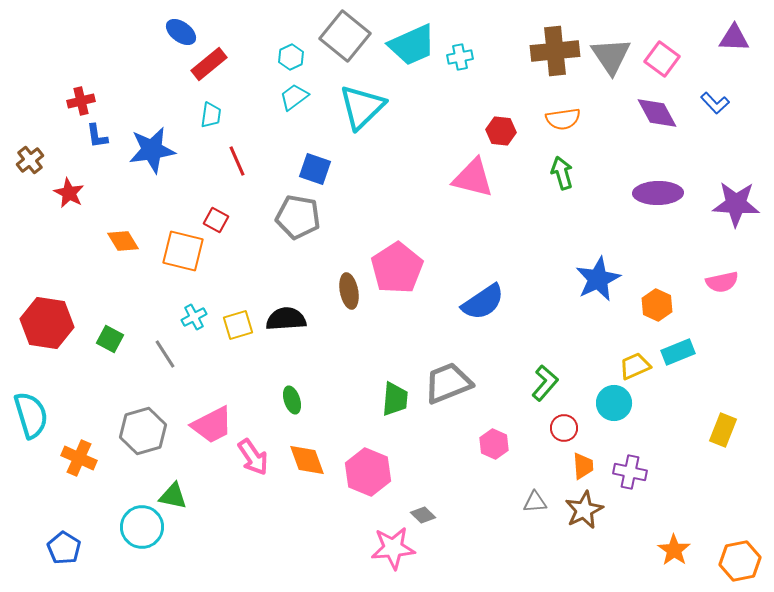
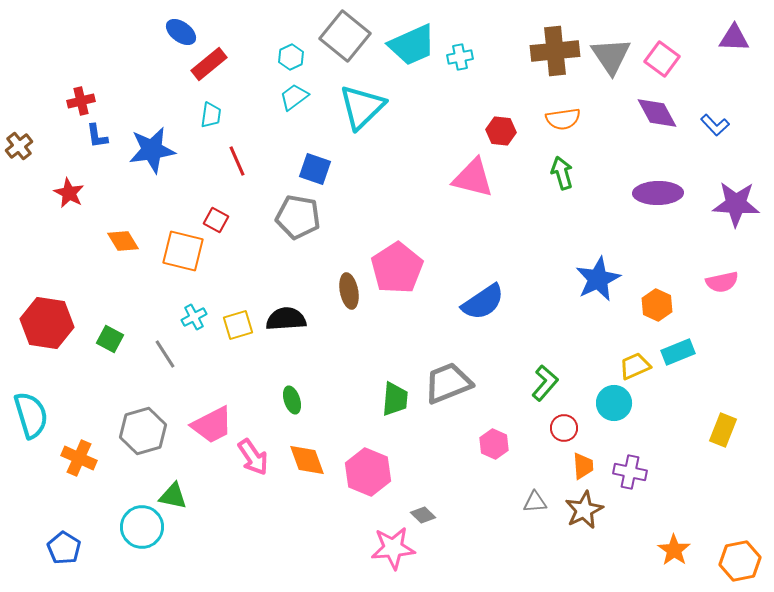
blue L-shape at (715, 103): moved 22 px down
brown cross at (30, 160): moved 11 px left, 14 px up
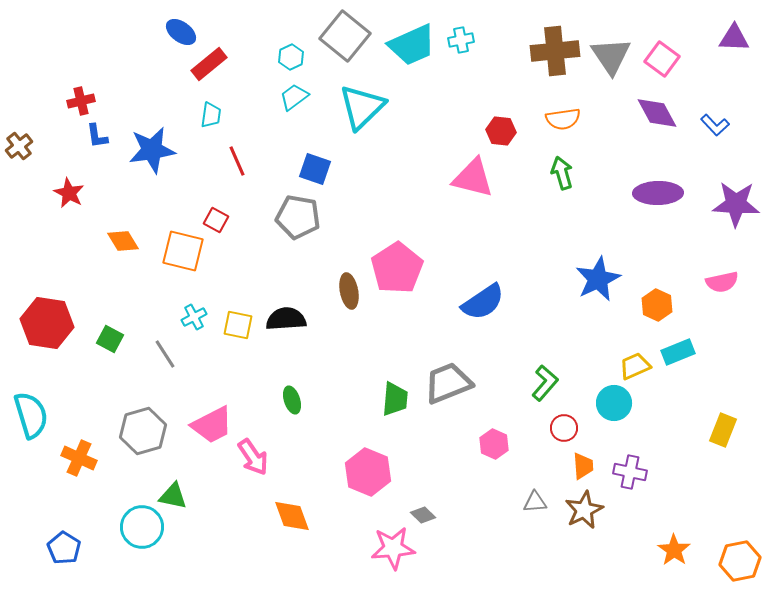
cyan cross at (460, 57): moved 1 px right, 17 px up
yellow square at (238, 325): rotated 28 degrees clockwise
orange diamond at (307, 460): moved 15 px left, 56 px down
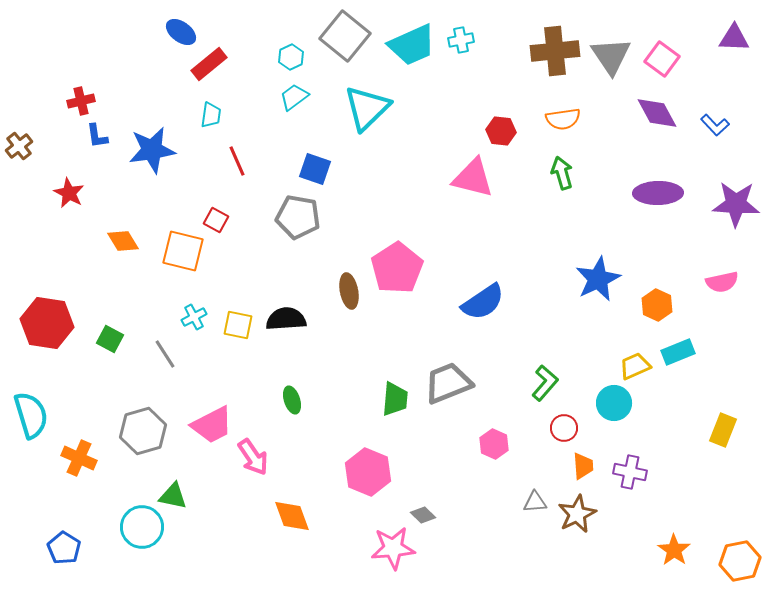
cyan triangle at (362, 107): moved 5 px right, 1 px down
brown star at (584, 510): moved 7 px left, 4 px down
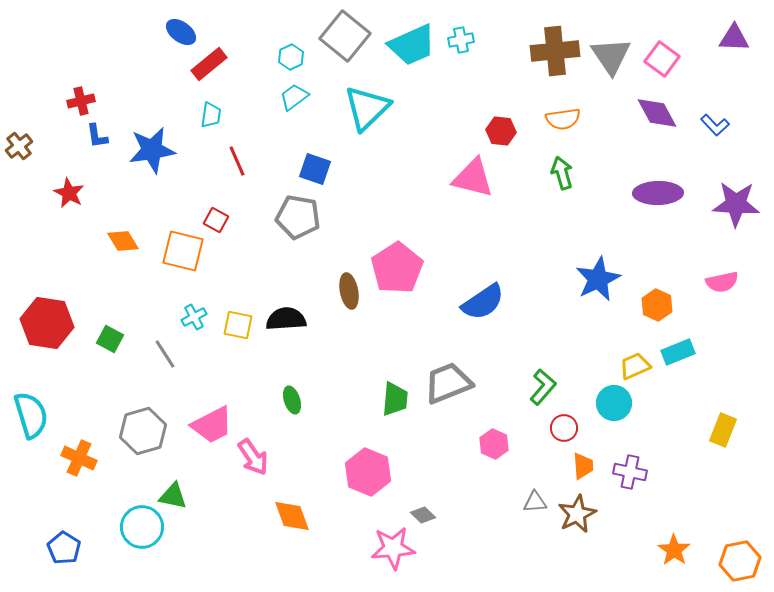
green L-shape at (545, 383): moved 2 px left, 4 px down
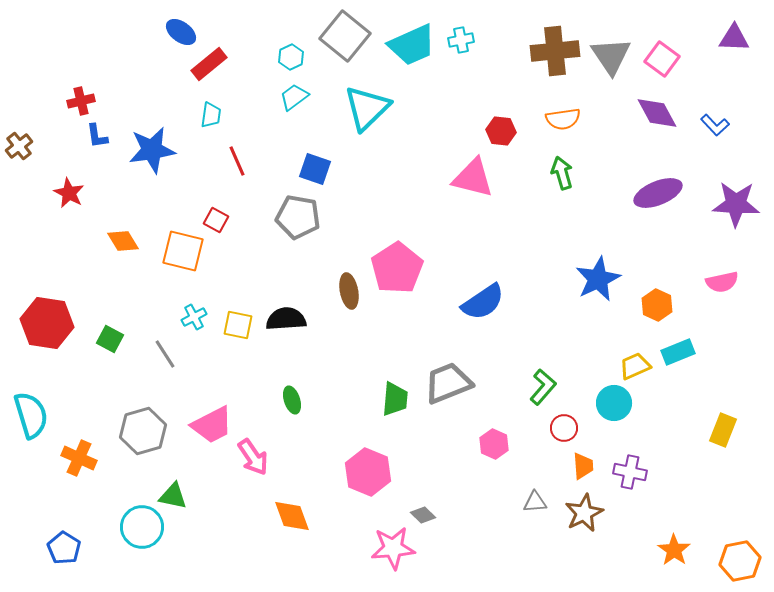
purple ellipse at (658, 193): rotated 21 degrees counterclockwise
brown star at (577, 514): moved 7 px right, 1 px up
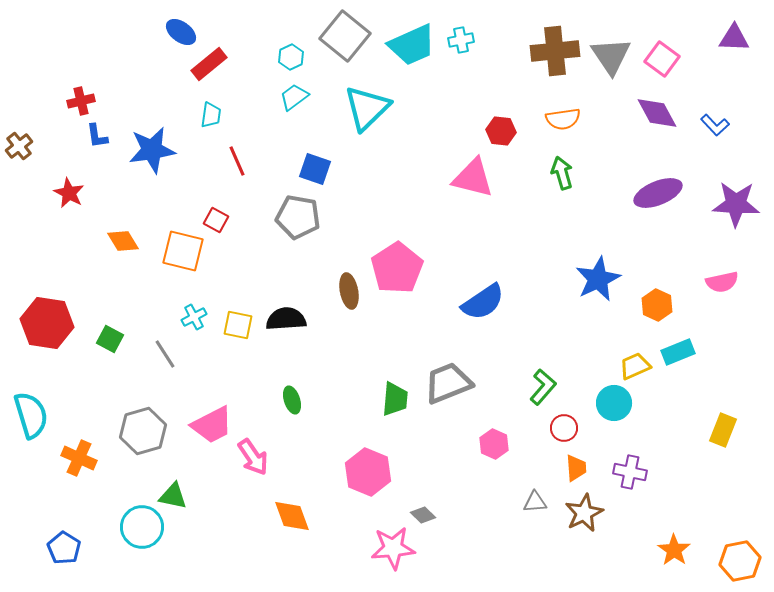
orange trapezoid at (583, 466): moved 7 px left, 2 px down
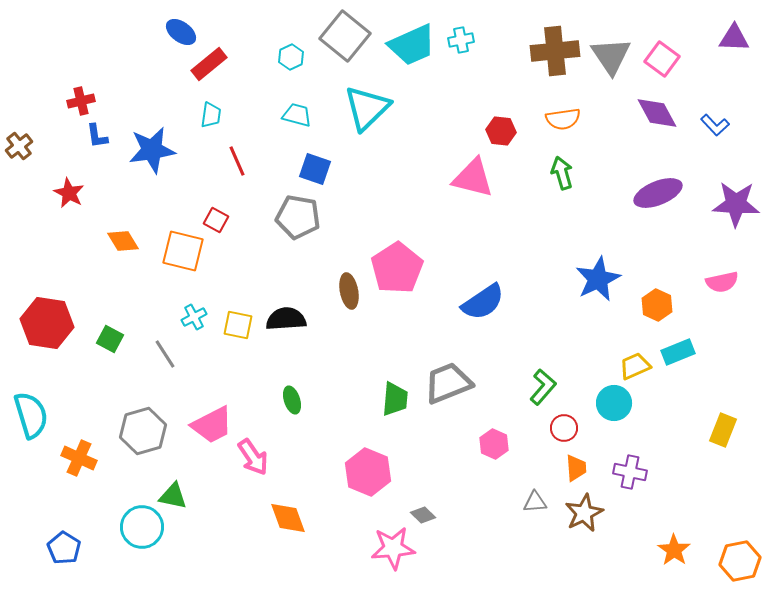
cyan trapezoid at (294, 97): moved 3 px right, 18 px down; rotated 52 degrees clockwise
orange diamond at (292, 516): moved 4 px left, 2 px down
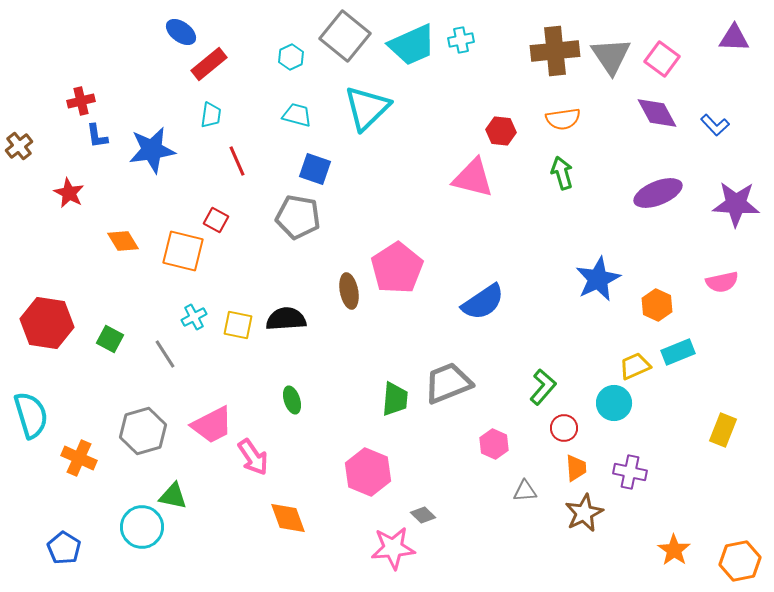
gray triangle at (535, 502): moved 10 px left, 11 px up
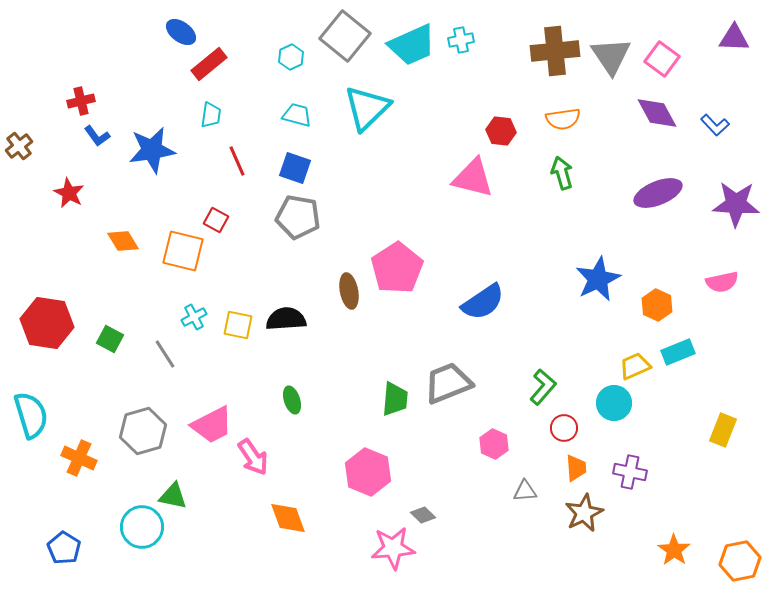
blue L-shape at (97, 136): rotated 28 degrees counterclockwise
blue square at (315, 169): moved 20 px left, 1 px up
